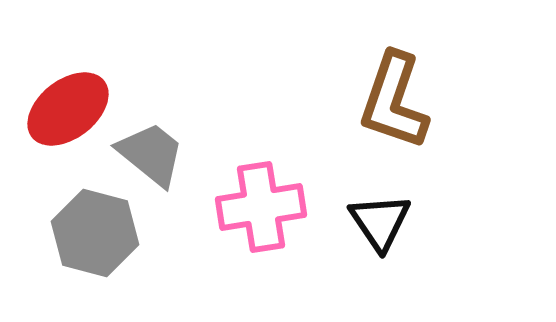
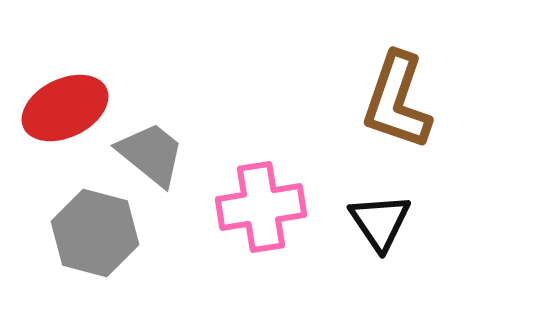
brown L-shape: moved 3 px right
red ellipse: moved 3 px left, 1 px up; rotated 12 degrees clockwise
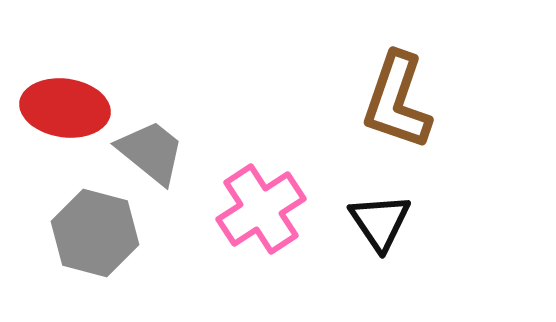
red ellipse: rotated 34 degrees clockwise
gray trapezoid: moved 2 px up
pink cross: moved 2 px down; rotated 24 degrees counterclockwise
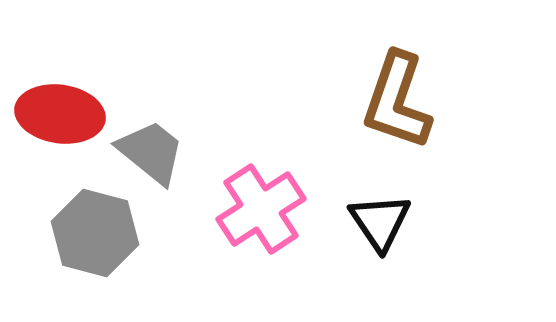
red ellipse: moved 5 px left, 6 px down
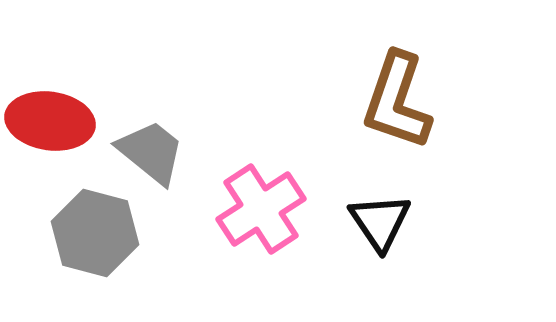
red ellipse: moved 10 px left, 7 px down
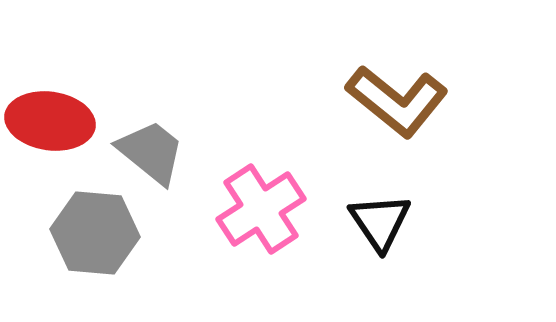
brown L-shape: rotated 70 degrees counterclockwise
gray hexagon: rotated 10 degrees counterclockwise
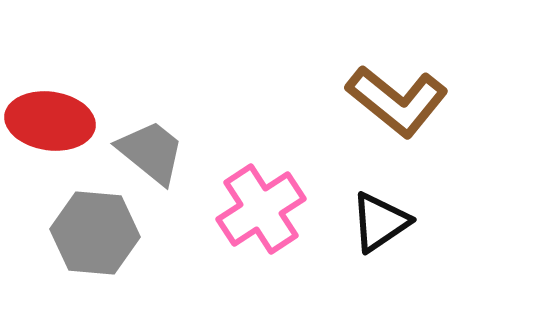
black triangle: rotated 30 degrees clockwise
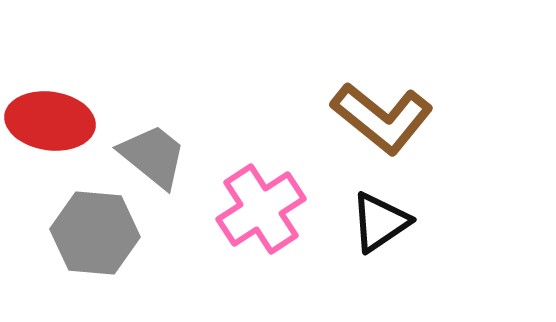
brown L-shape: moved 15 px left, 17 px down
gray trapezoid: moved 2 px right, 4 px down
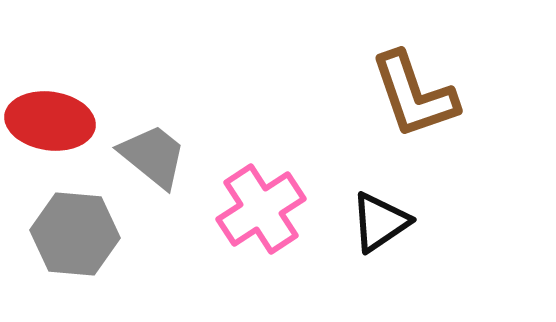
brown L-shape: moved 32 px right, 23 px up; rotated 32 degrees clockwise
gray hexagon: moved 20 px left, 1 px down
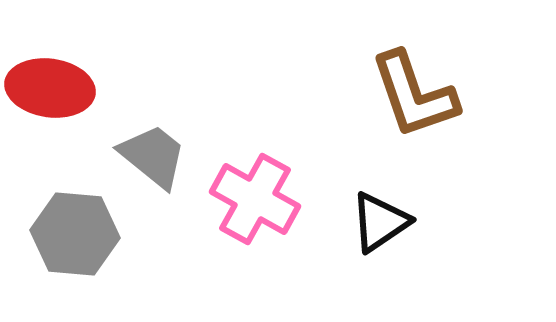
red ellipse: moved 33 px up
pink cross: moved 6 px left, 10 px up; rotated 28 degrees counterclockwise
